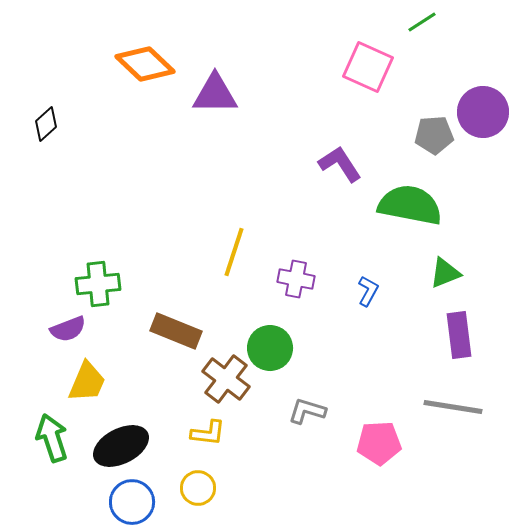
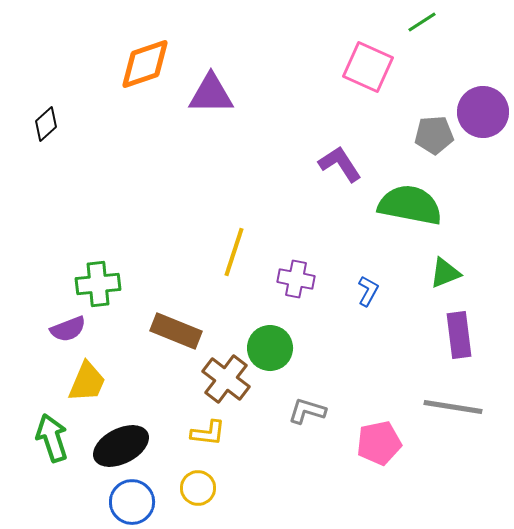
orange diamond: rotated 62 degrees counterclockwise
purple triangle: moved 4 px left
pink pentagon: rotated 9 degrees counterclockwise
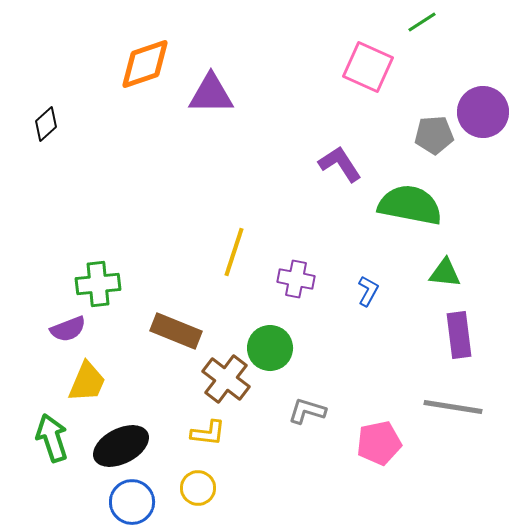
green triangle: rotated 28 degrees clockwise
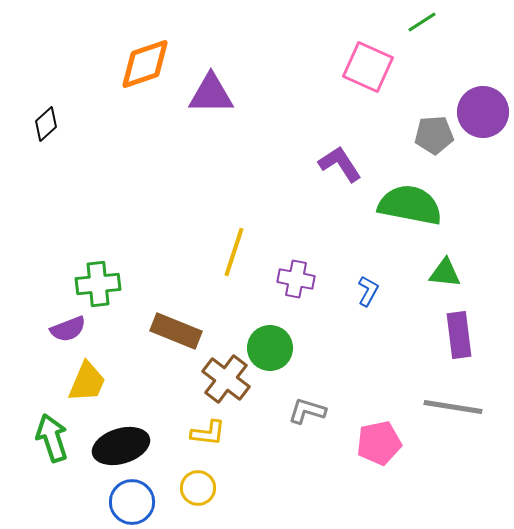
black ellipse: rotated 10 degrees clockwise
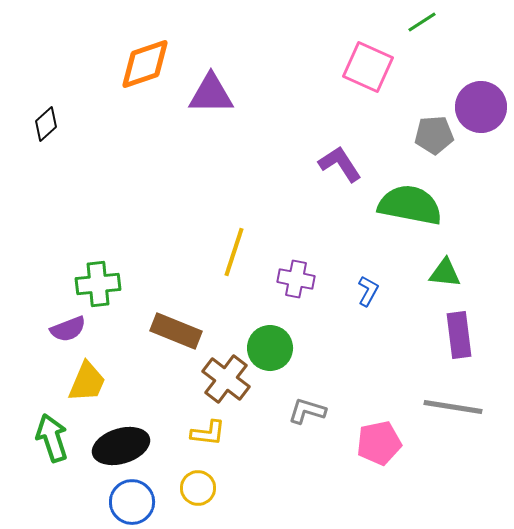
purple circle: moved 2 px left, 5 px up
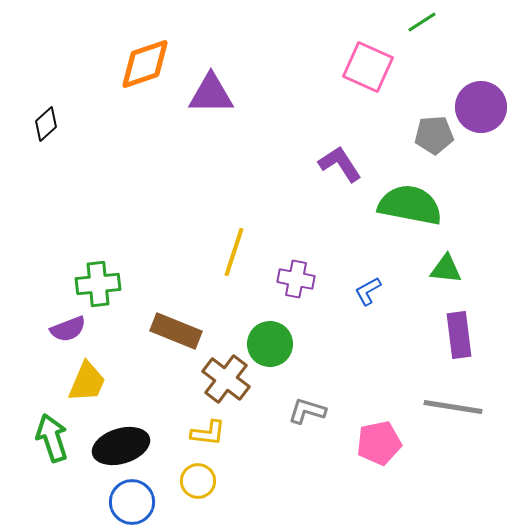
green triangle: moved 1 px right, 4 px up
blue L-shape: rotated 148 degrees counterclockwise
green circle: moved 4 px up
yellow circle: moved 7 px up
